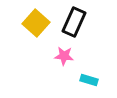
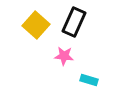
yellow square: moved 2 px down
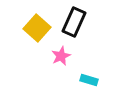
yellow square: moved 1 px right, 3 px down
pink star: moved 3 px left; rotated 30 degrees counterclockwise
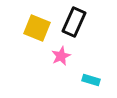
yellow square: rotated 20 degrees counterclockwise
cyan rectangle: moved 2 px right
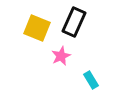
cyan rectangle: rotated 42 degrees clockwise
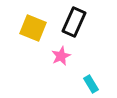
yellow square: moved 4 px left
cyan rectangle: moved 4 px down
